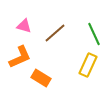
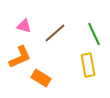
yellow rectangle: rotated 35 degrees counterclockwise
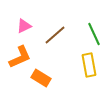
pink triangle: rotated 42 degrees counterclockwise
brown line: moved 2 px down
yellow rectangle: moved 1 px right
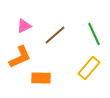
yellow rectangle: moved 3 px down; rotated 50 degrees clockwise
orange rectangle: rotated 30 degrees counterclockwise
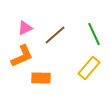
pink triangle: moved 1 px right, 2 px down
orange L-shape: moved 2 px right, 1 px up
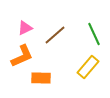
yellow rectangle: moved 1 px left, 1 px up
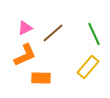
brown line: moved 2 px left, 2 px up
orange L-shape: moved 3 px right, 1 px up
